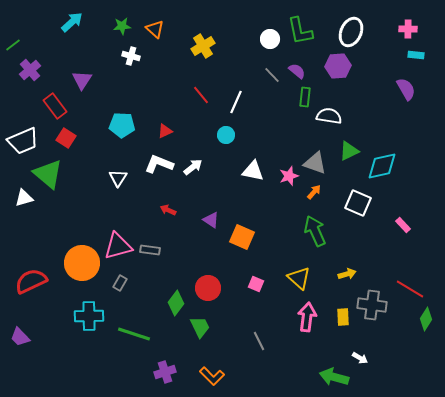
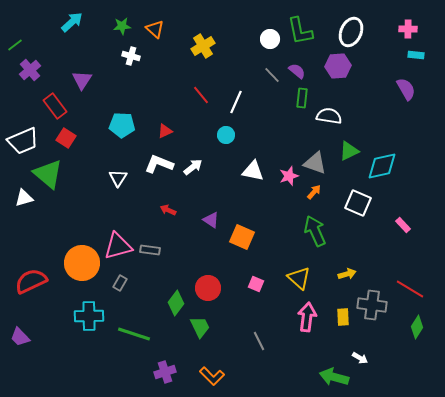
green line at (13, 45): moved 2 px right
green rectangle at (305, 97): moved 3 px left, 1 px down
green diamond at (426, 319): moved 9 px left, 8 px down
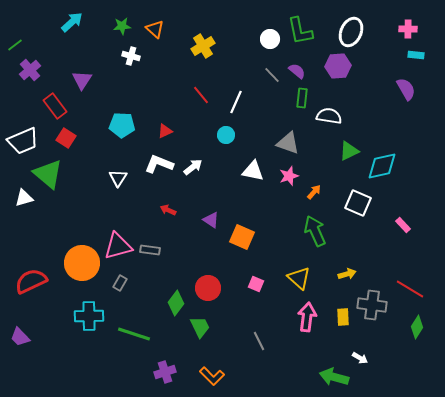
gray triangle at (315, 163): moved 27 px left, 20 px up
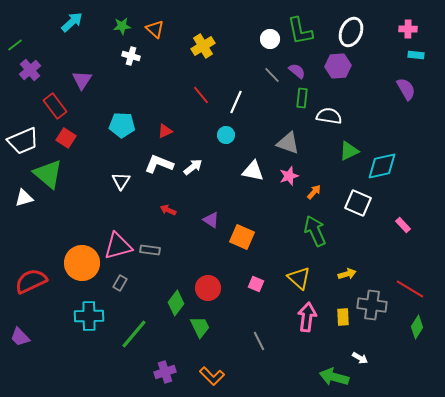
white triangle at (118, 178): moved 3 px right, 3 px down
green line at (134, 334): rotated 68 degrees counterclockwise
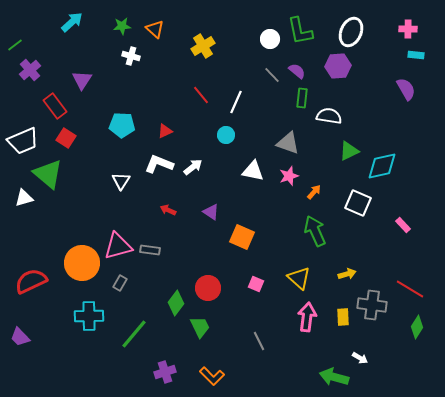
purple triangle at (211, 220): moved 8 px up
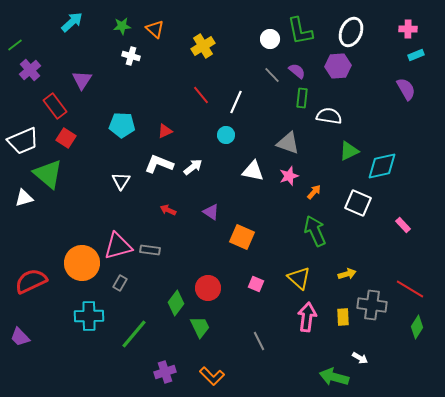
cyan rectangle at (416, 55): rotated 28 degrees counterclockwise
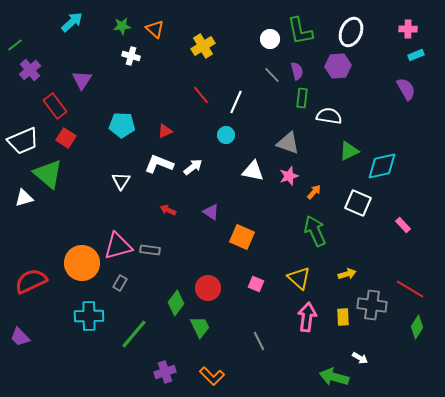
purple semicircle at (297, 71): rotated 36 degrees clockwise
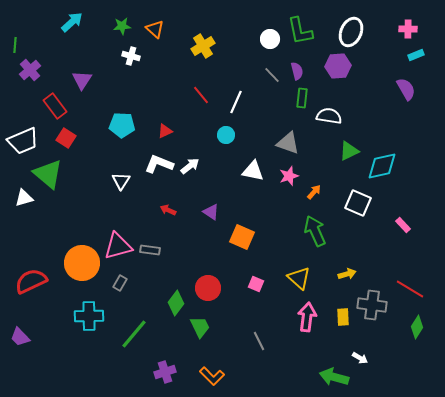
green line at (15, 45): rotated 49 degrees counterclockwise
white arrow at (193, 167): moved 3 px left, 1 px up
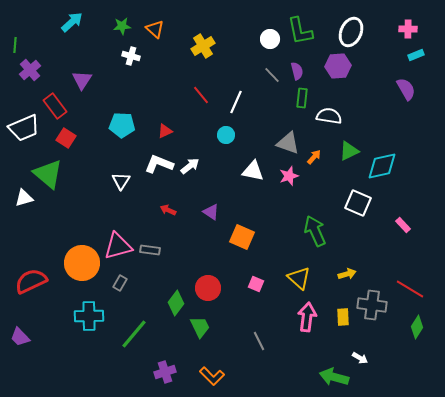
white trapezoid at (23, 141): moved 1 px right, 13 px up
orange arrow at (314, 192): moved 35 px up
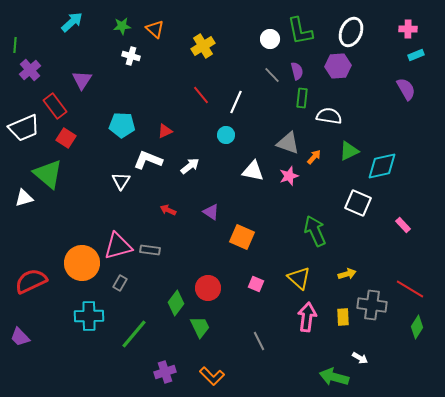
white L-shape at (159, 164): moved 11 px left, 4 px up
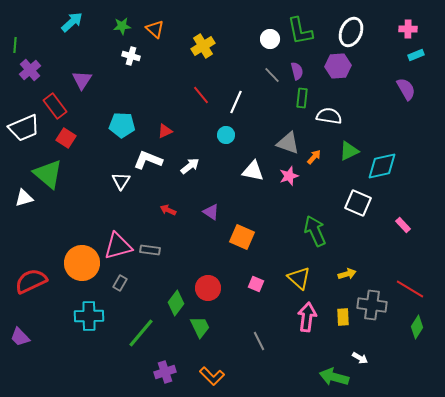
green line at (134, 334): moved 7 px right, 1 px up
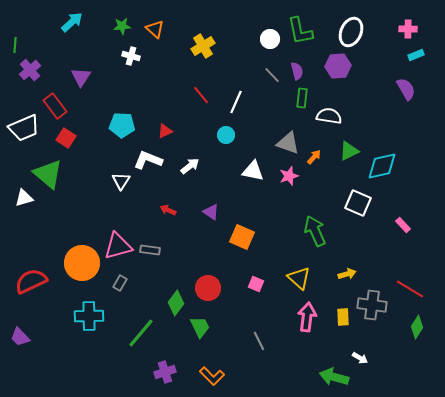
purple triangle at (82, 80): moved 1 px left, 3 px up
